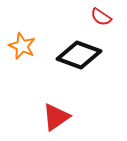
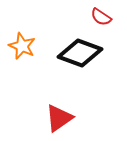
black diamond: moved 1 px right, 2 px up
red triangle: moved 3 px right, 1 px down
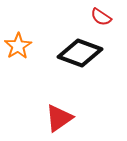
orange star: moved 4 px left; rotated 16 degrees clockwise
